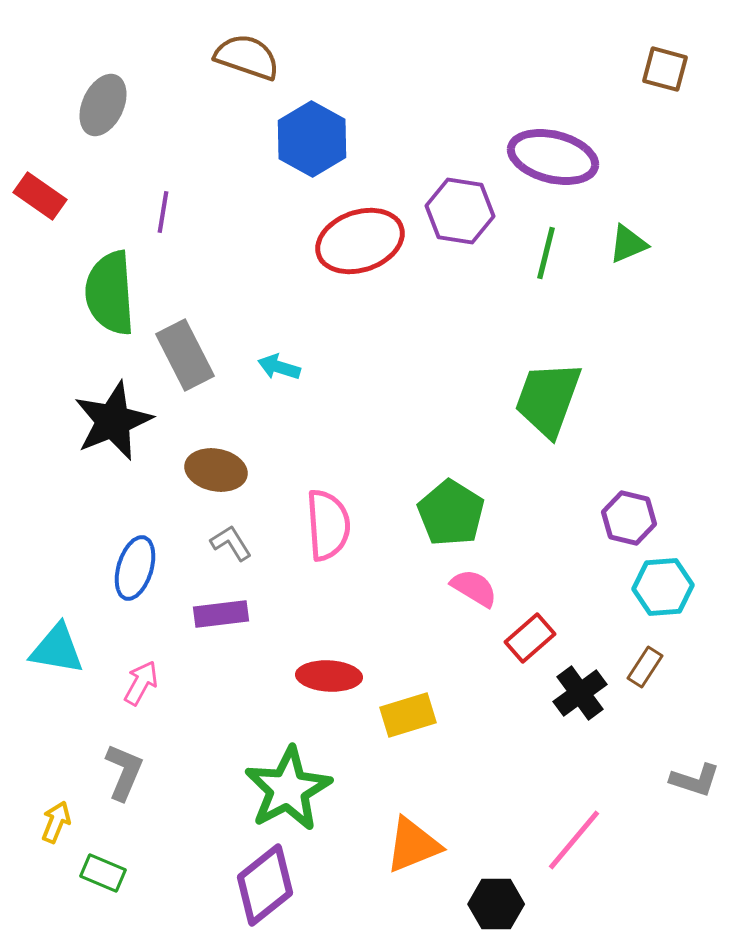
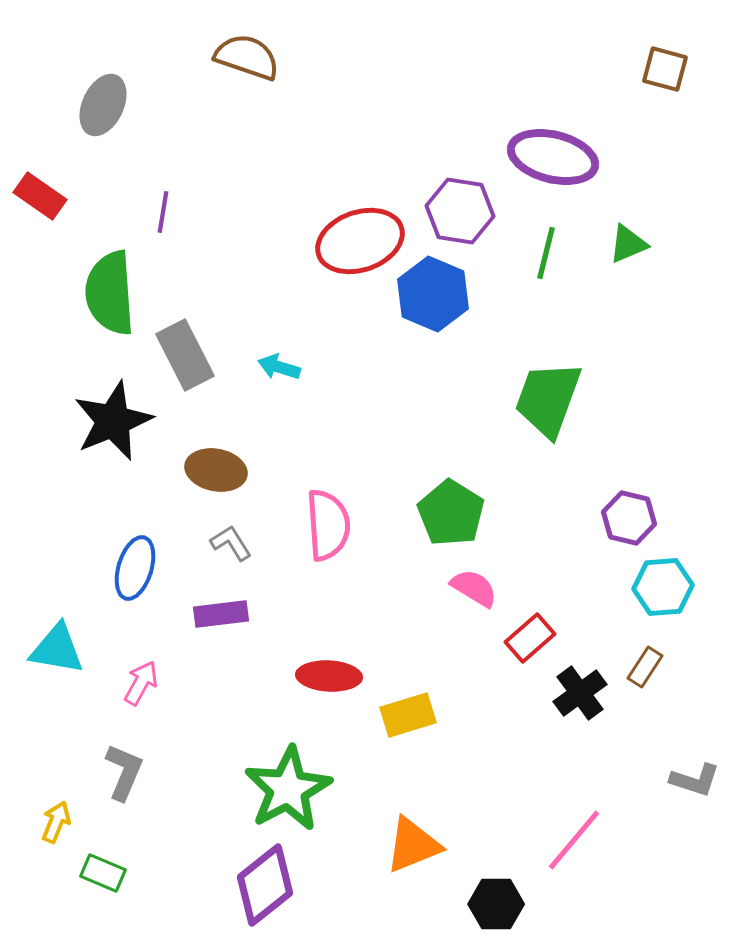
blue hexagon at (312, 139): moved 121 px right, 155 px down; rotated 6 degrees counterclockwise
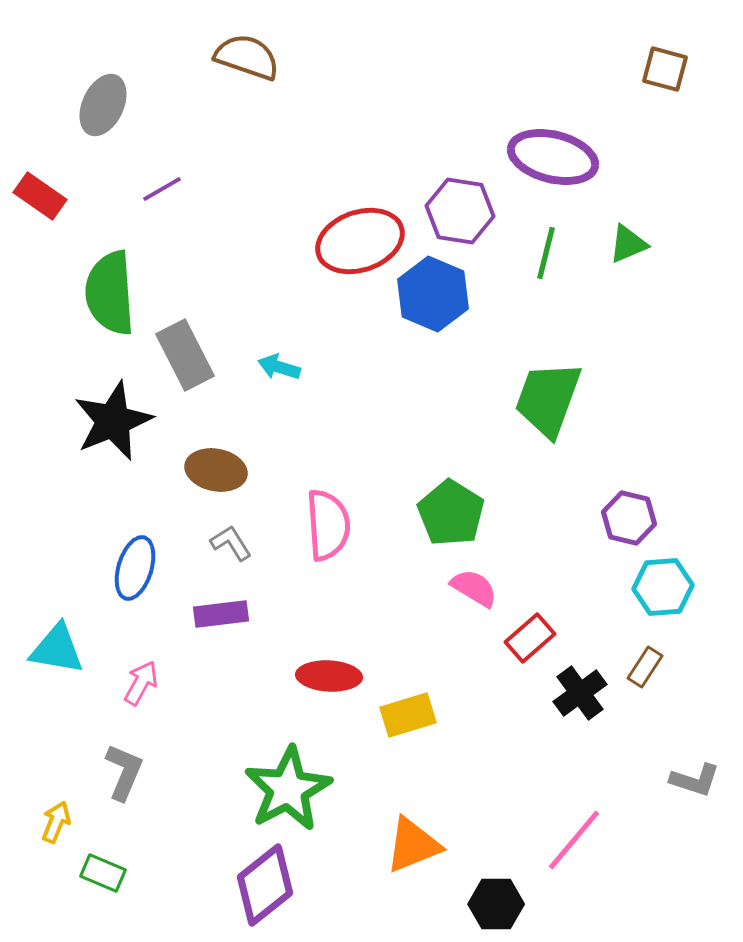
purple line at (163, 212): moved 1 px left, 23 px up; rotated 51 degrees clockwise
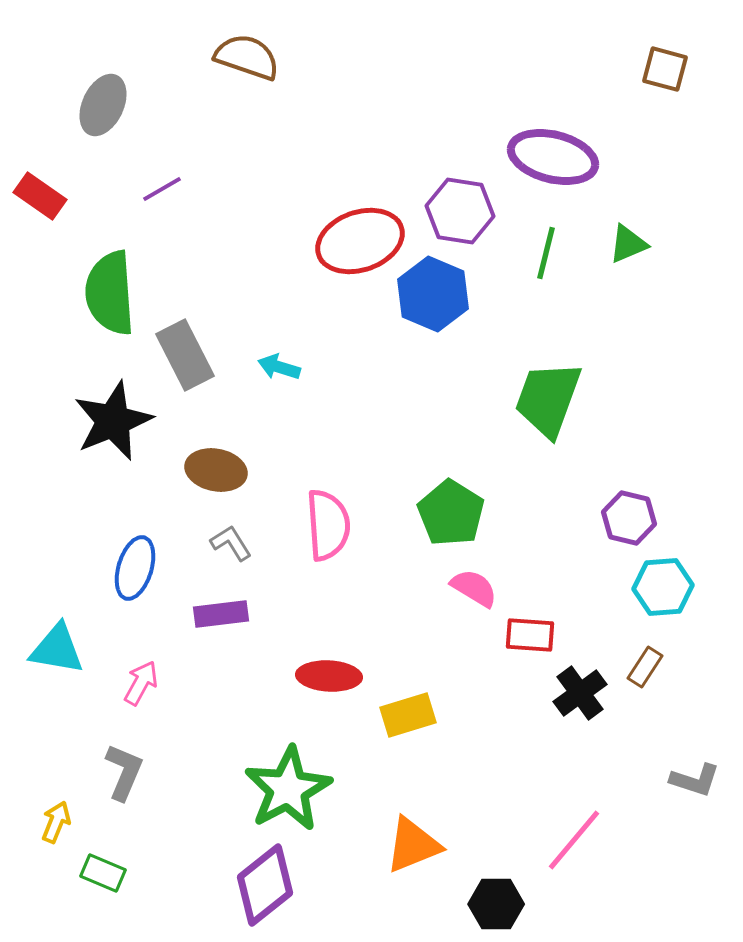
red rectangle at (530, 638): moved 3 px up; rotated 45 degrees clockwise
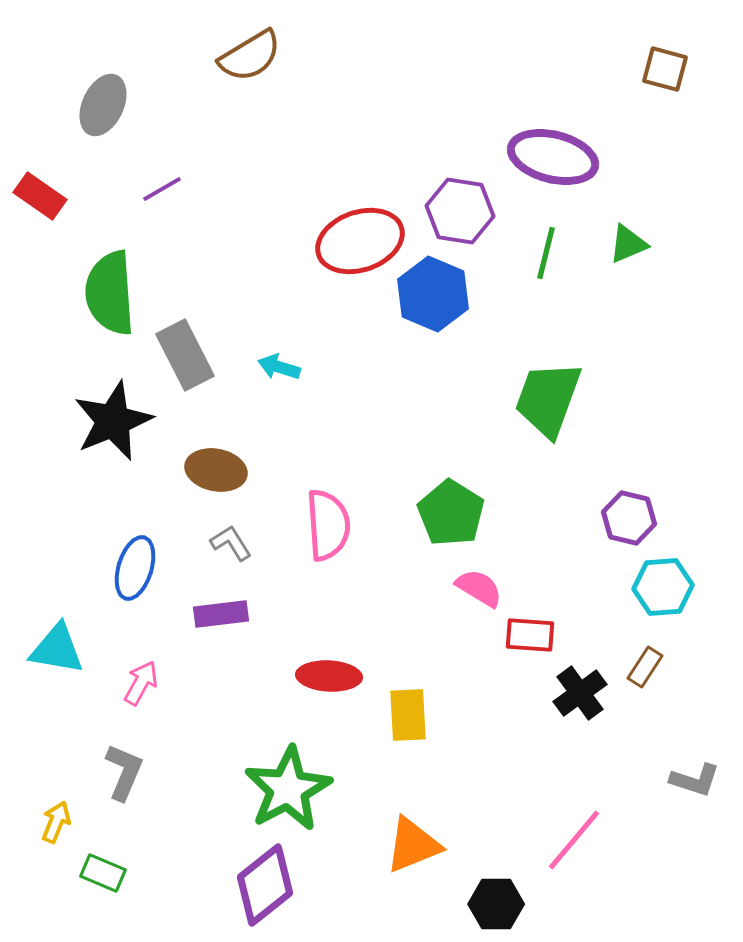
brown semicircle at (247, 57): moved 3 px right, 1 px up; rotated 130 degrees clockwise
pink semicircle at (474, 588): moved 5 px right
yellow rectangle at (408, 715): rotated 76 degrees counterclockwise
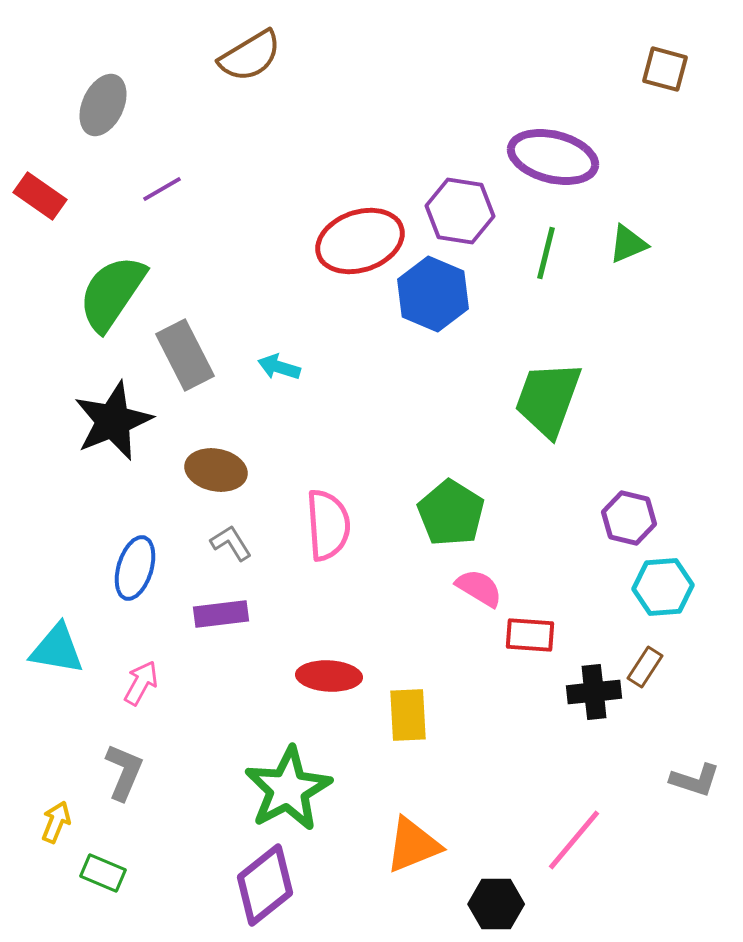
green semicircle at (110, 293): moved 2 px right; rotated 38 degrees clockwise
black cross at (580, 693): moved 14 px right, 1 px up; rotated 30 degrees clockwise
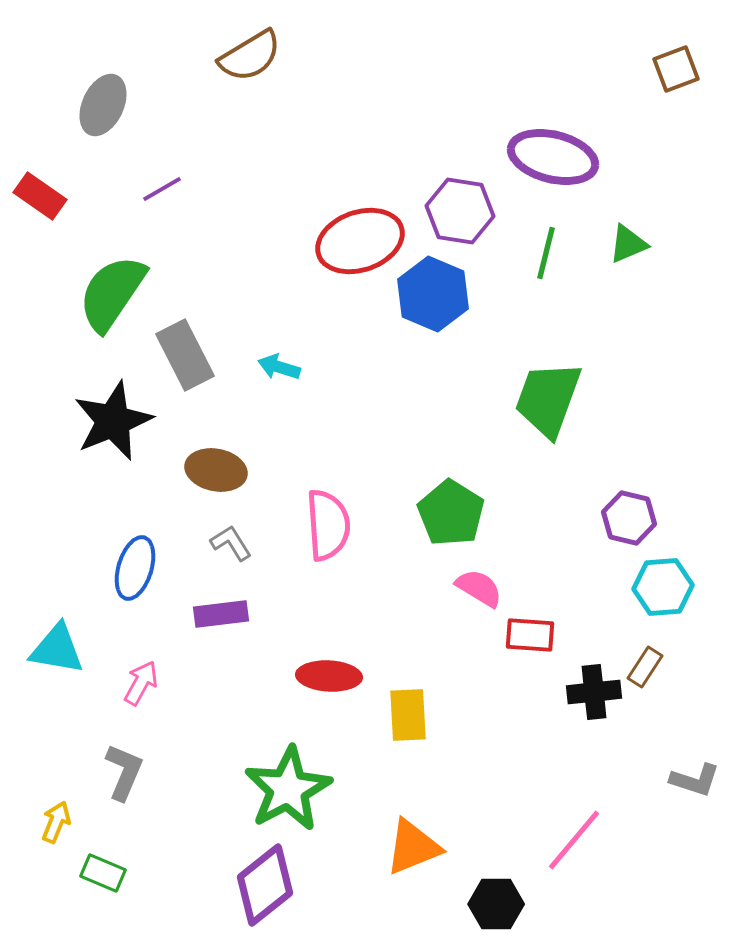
brown square at (665, 69): moved 11 px right; rotated 36 degrees counterclockwise
orange triangle at (413, 845): moved 2 px down
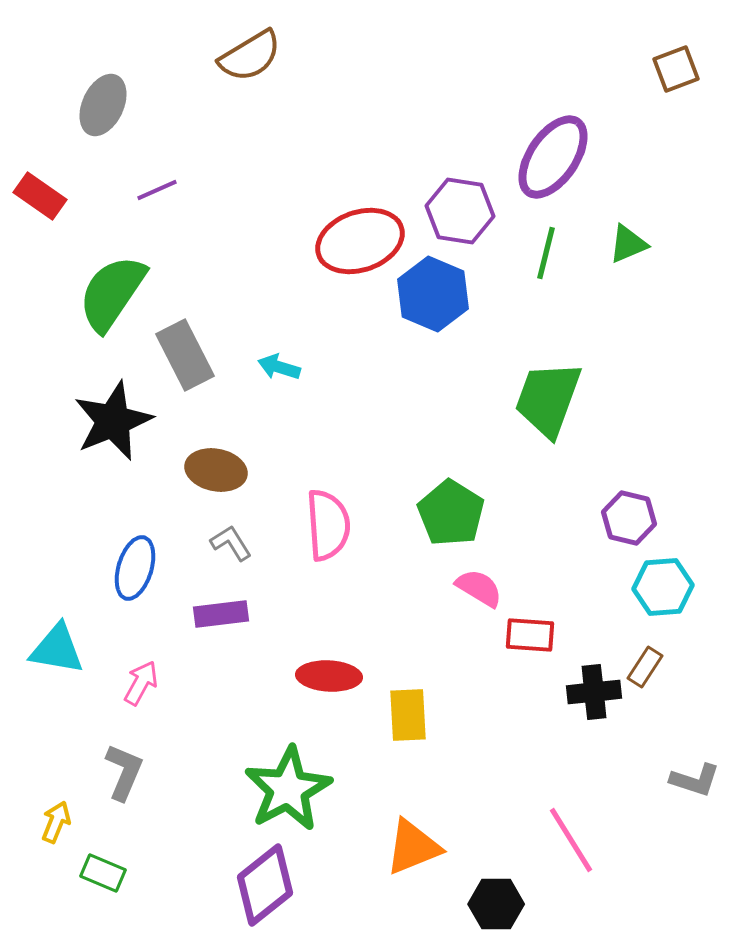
purple ellipse at (553, 157): rotated 70 degrees counterclockwise
purple line at (162, 189): moved 5 px left, 1 px down; rotated 6 degrees clockwise
pink line at (574, 840): moved 3 px left; rotated 72 degrees counterclockwise
